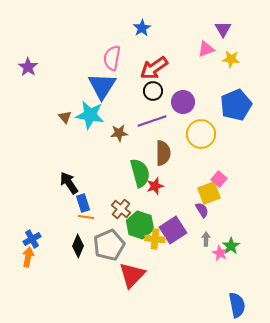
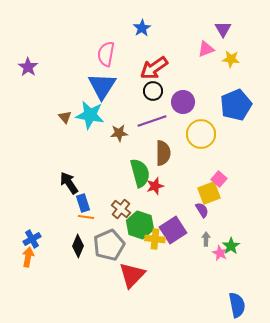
pink semicircle: moved 6 px left, 4 px up
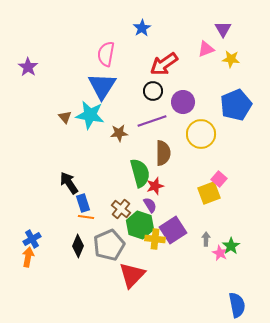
red arrow: moved 10 px right, 4 px up
purple semicircle: moved 52 px left, 5 px up
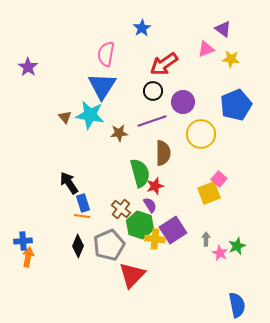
purple triangle: rotated 24 degrees counterclockwise
orange line: moved 4 px left, 1 px up
blue cross: moved 9 px left, 2 px down; rotated 24 degrees clockwise
green star: moved 6 px right; rotated 12 degrees clockwise
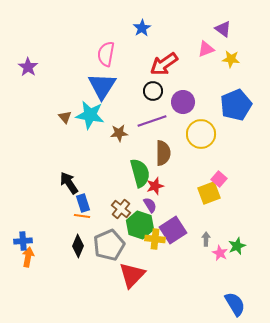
blue semicircle: moved 2 px left, 1 px up; rotated 20 degrees counterclockwise
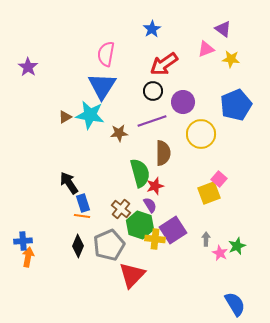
blue star: moved 10 px right, 1 px down
brown triangle: rotated 40 degrees clockwise
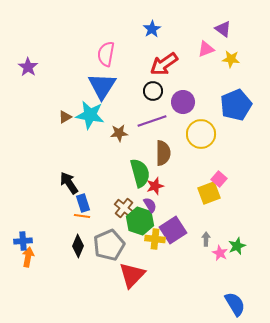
brown cross: moved 3 px right, 1 px up
green hexagon: moved 4 px up
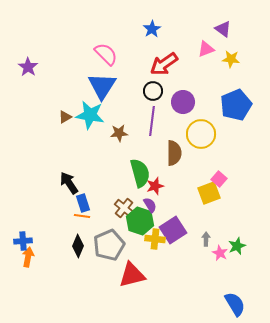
pink semicircle: rotated 125 degrees clockwise
purple line: rotated 64 degrees counterclockwise
brown semicircle: moved 11 px right
red triangle: rotated 32 degrees clockwise
